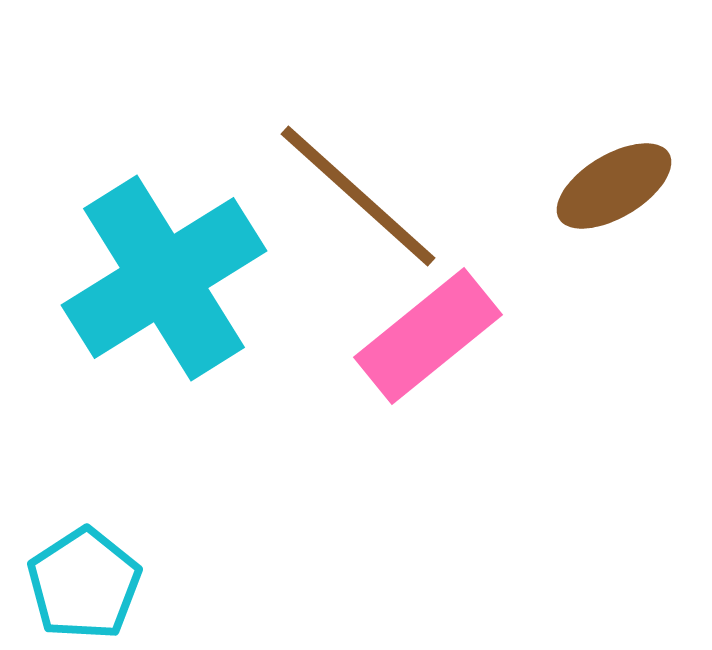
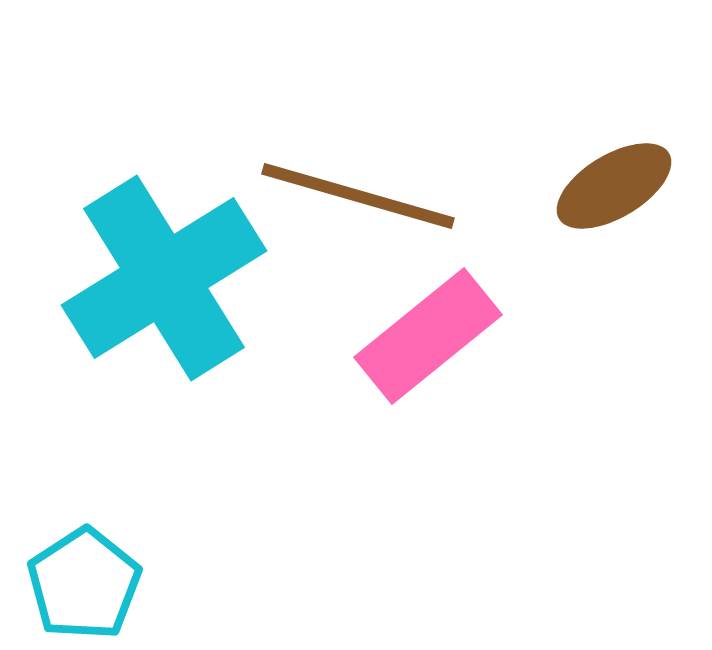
brown line: rotated 26 degrees counterclockwise
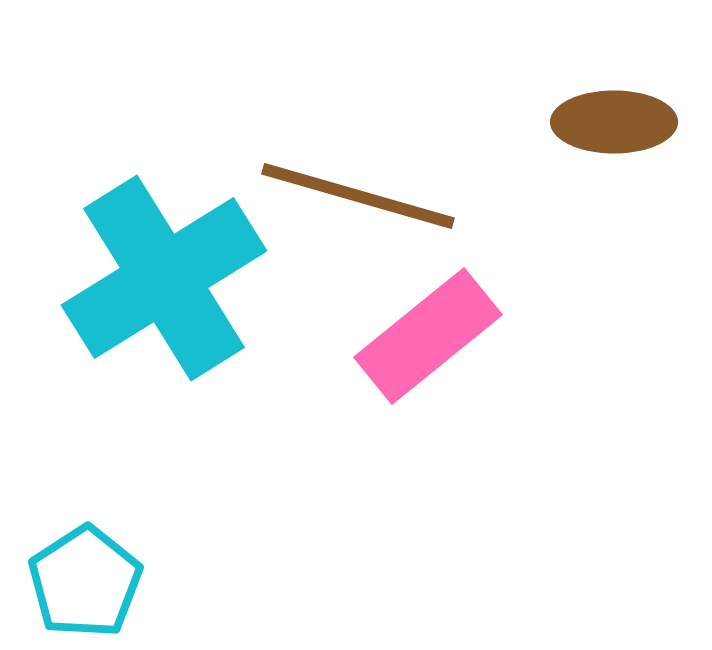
brown ellipse: moved 64 px up; rotated 31 degrees clockwise
cyan pentagon: moved 1 px right, 2 px up
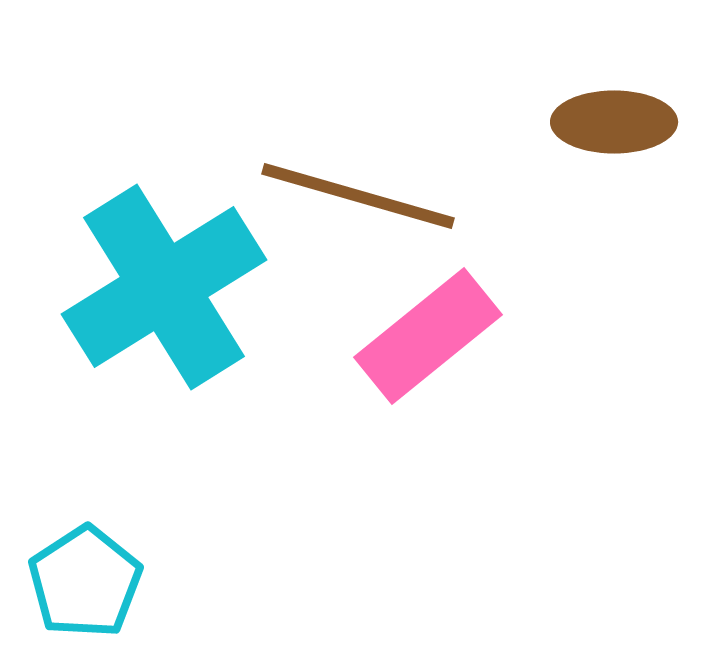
cyan cross: moved 9 px down
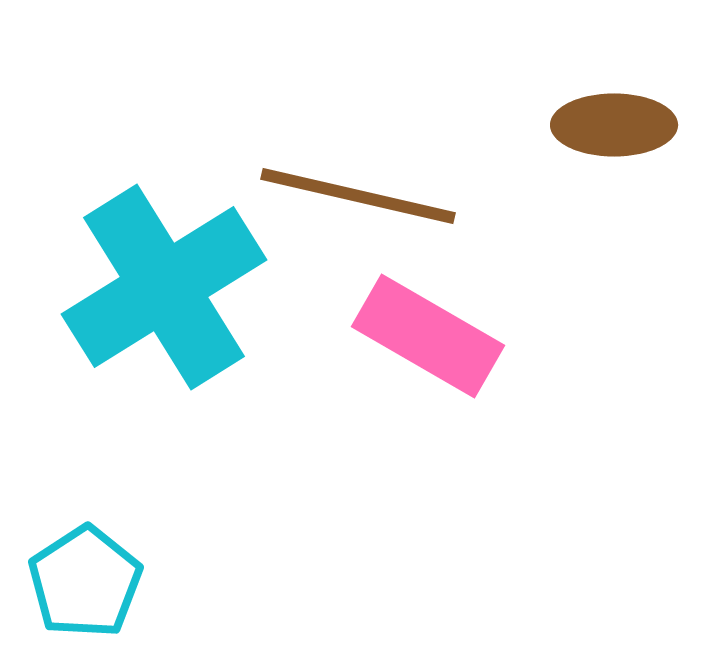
brown ellipse: moved 3 px down
brown line: rotated 3 degrees counterclockwise
pink rectangle: rotated 69 degrees clockwise
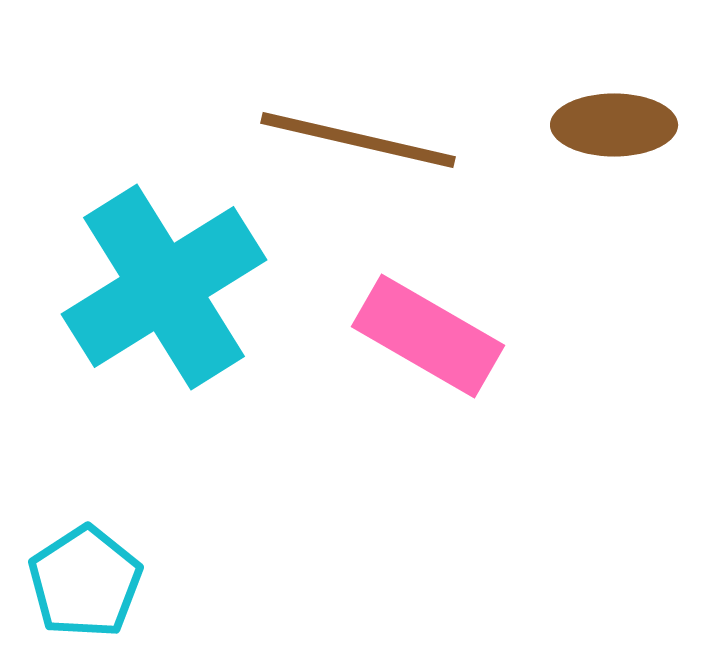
brown line: moved 56 px up
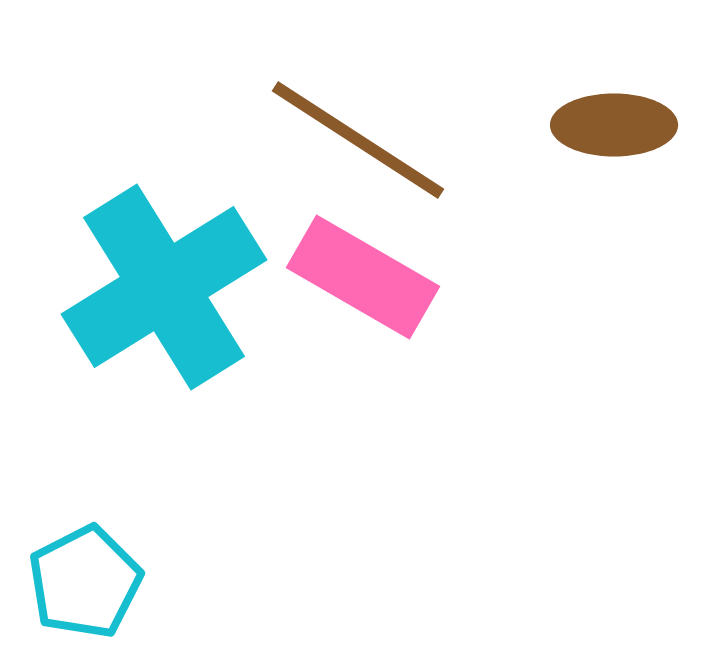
brown line: rotated 20 degrees clockwise
pink rectangle: moved 65 px left, 59 px up
cyan pentagon: rotated 6 degrees clockwise
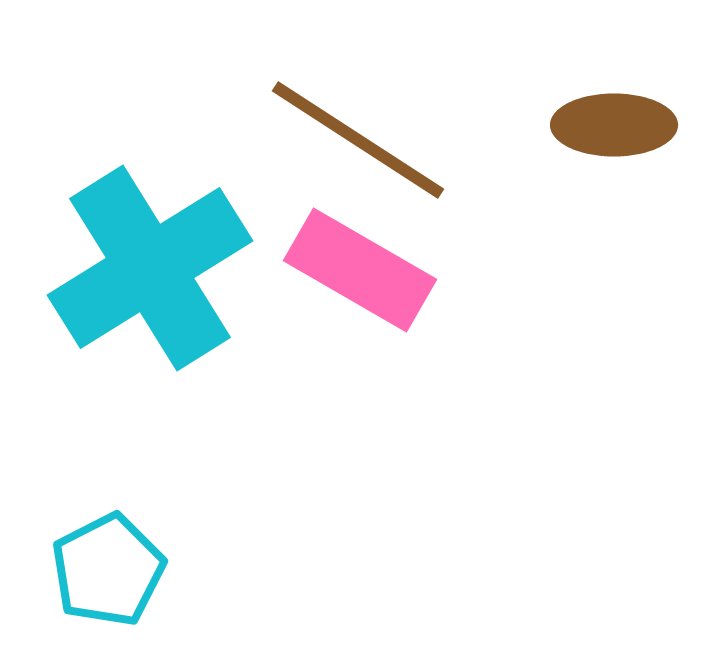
pink rectangle: moved 3 px left, 7 px up
cyan cross: moved 14 px left, 19 px up
cyan pentagon: moved 23 px right, 12 px up
